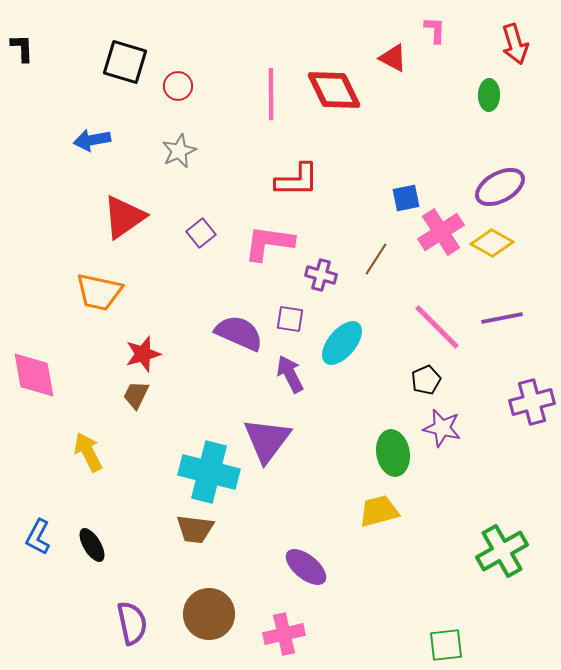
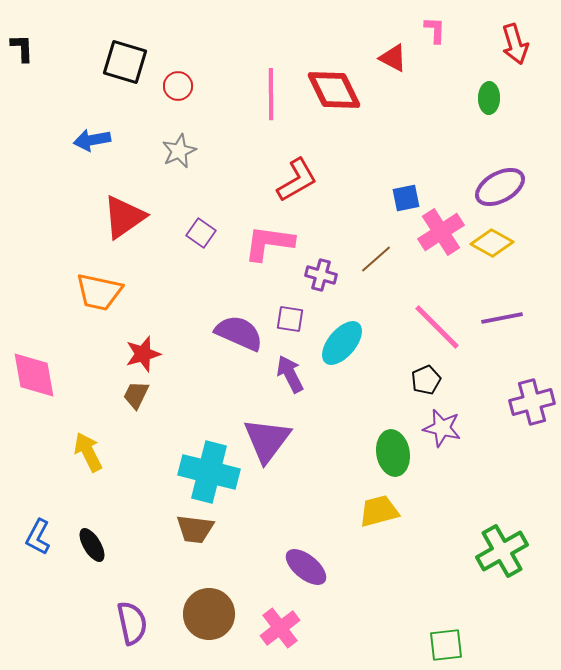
green ellipse at (489, 95): moved 3 px down
red L-shape at (297, 180): rotated 30 degrees counterclockwise
purple square at (201, 233): rotated 16 degrees counterclockwise
brown line at (376, 259): rotated 16 degrees clockwise
pink cross at (284, 634): moved 4 px left, 6 px up; rotated 24 degrees counterclockwise
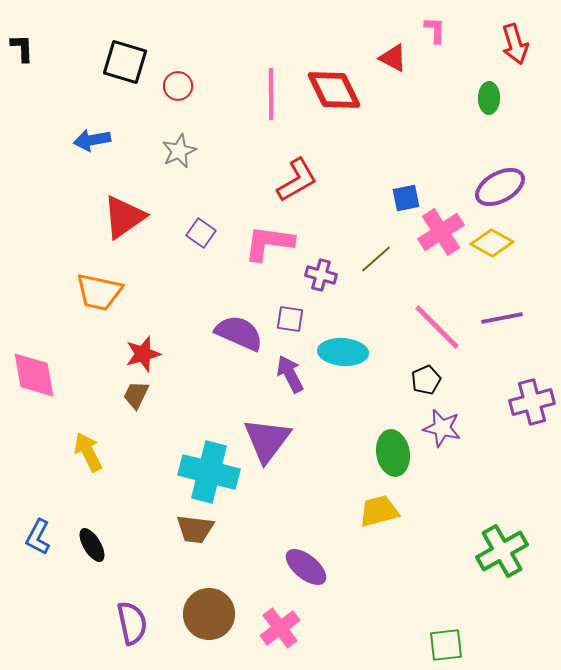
cyan ellipse at (342, 343): moved 1 px right, 9 px down; rotated 54 degrees clockwise
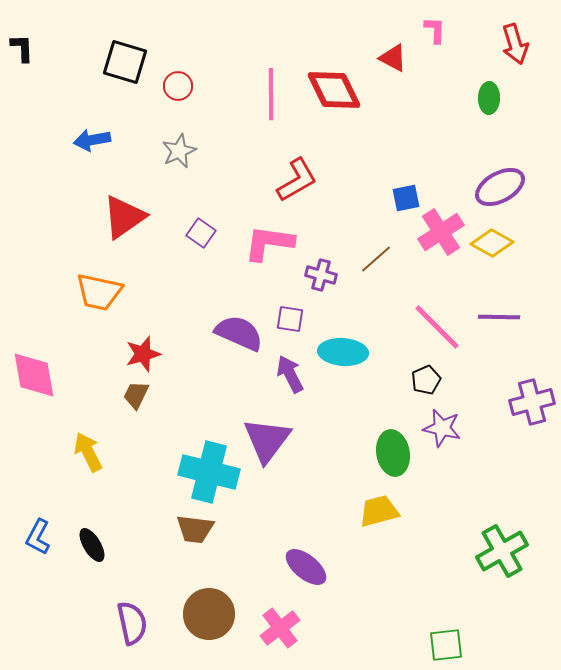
purple line at (502, 318): moved 3 px left, 1 px up; rotated 12 degrees clockwise
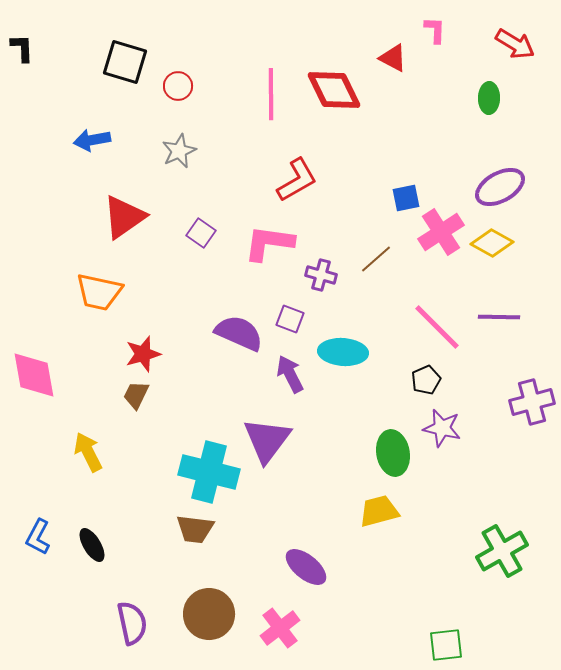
red arrow at (515, 44): rotated 42 degrees counterclockwise
purple square at (290, 319): rotated 12 degrees clockwise
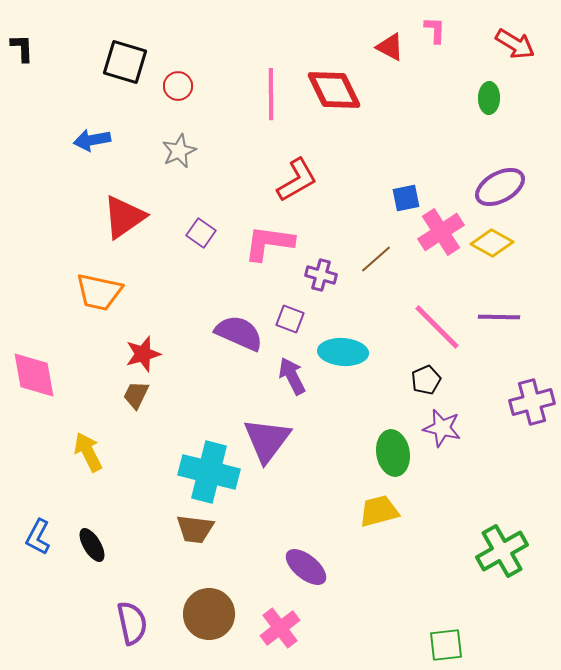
red triangle at (393, 58): moved 3 px left, 11 px up
purple arrow at (290, 374): moved 2 px right, 2 px down
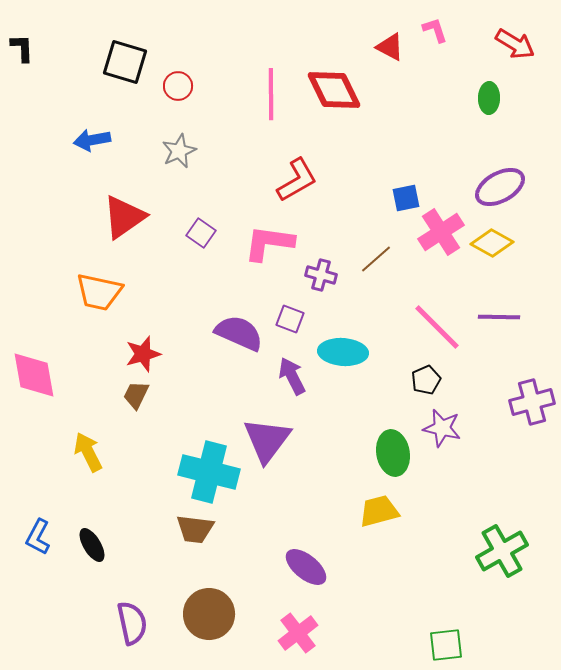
pink L-shape at (435, 30): rotated 20 degrees counterclockwise
pink cross at (280, 628): moved 18 px right, 5 px down
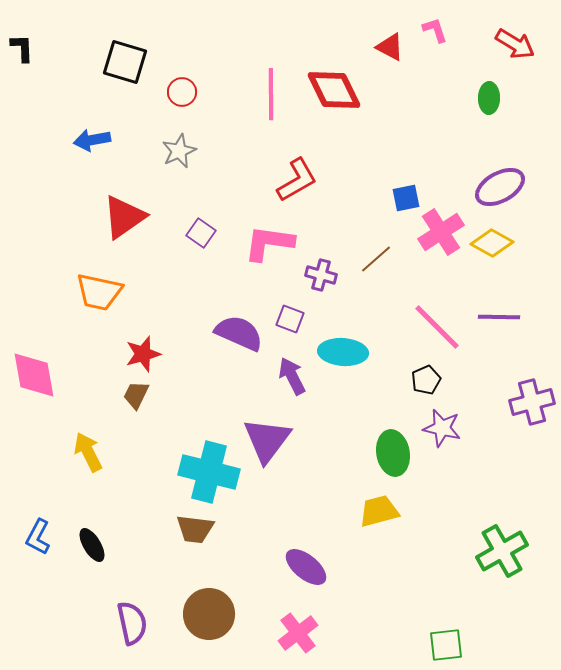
red circle at (178, 86): moved 4 px right, 6 px down
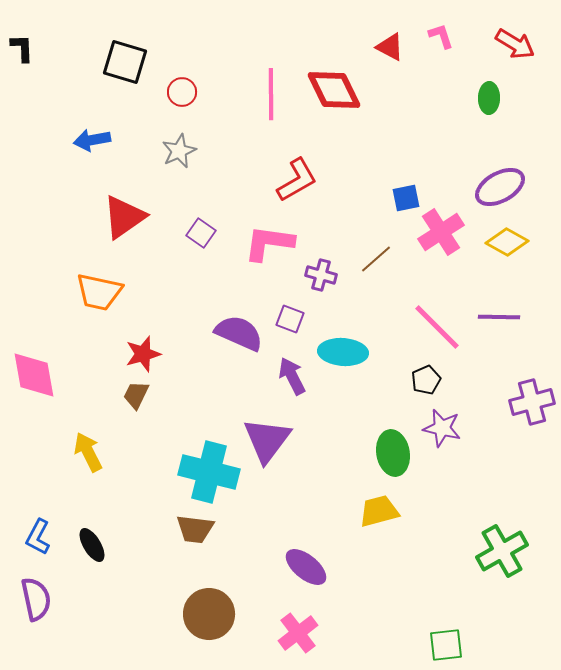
pink L-shape at (435, 30): moved 6 px right, 6 px down
yellow diamond at (492, 243): moved 15 px right, 1 px up
purple semicircle at (132, 623): moved 96 px left, 24 px up
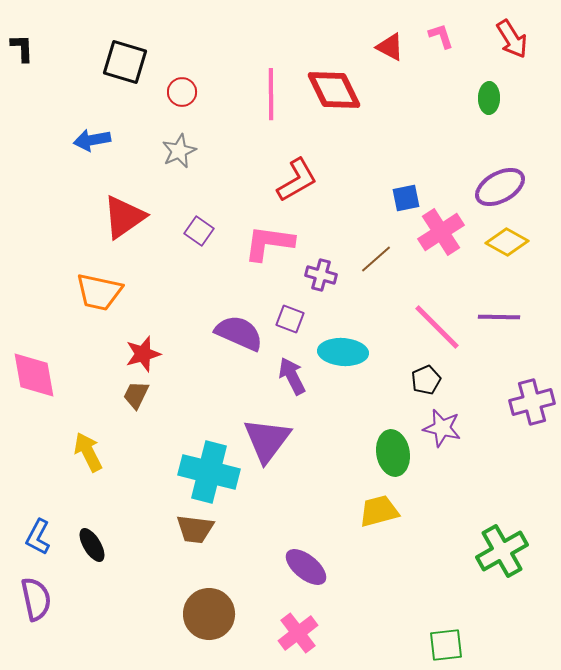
red arrow at (515, 44): moved 3 px left, 5 px up; rotated 27 degrees clockwise
purple square at (201, 233): moved 2 px left, 2 px up
